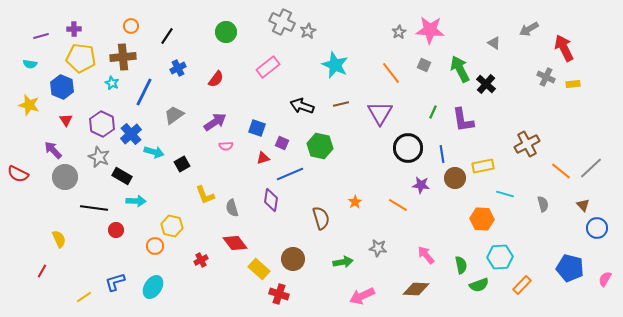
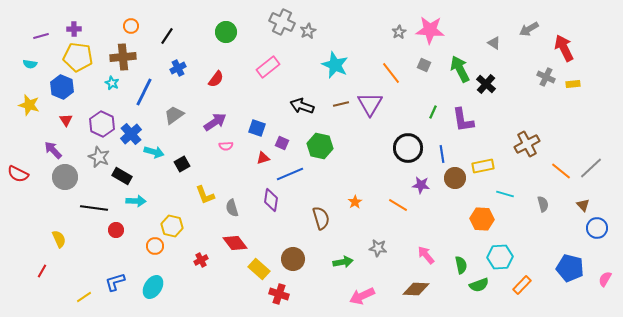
yellow pentagon at (81, 58): moved 3 px left, 1 px up
purple triangle at (380, 113): moved 10 px left, 9 px up
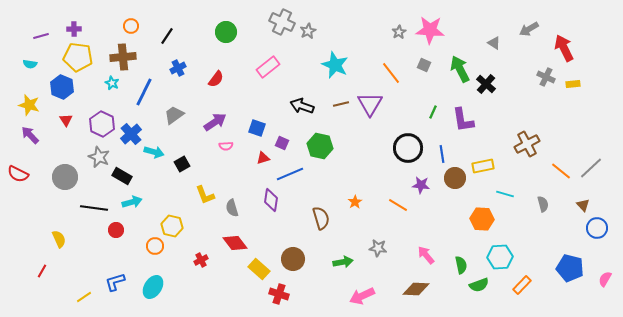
purple arrow at (53, 150): moved 23 px left, 15 px up
cyan arrow at (136, 201): moved 4 px left, 1 px down; rotated 18 degrees counterclockwise
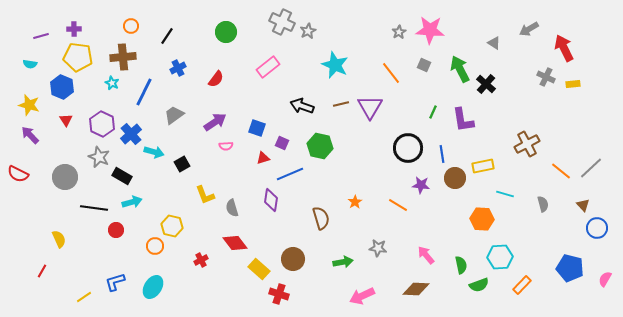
purple triangle at (370, 104): moved 3 px down
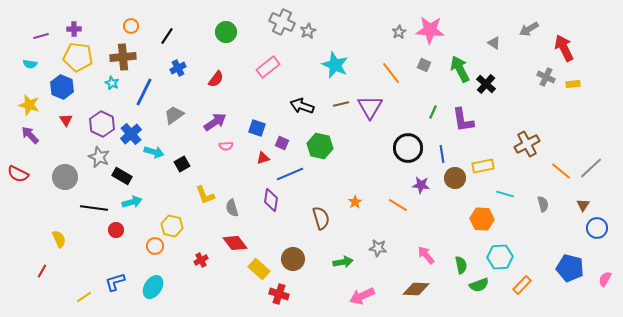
brown triangle at (583, 205): rotated 16 degrees clockwise
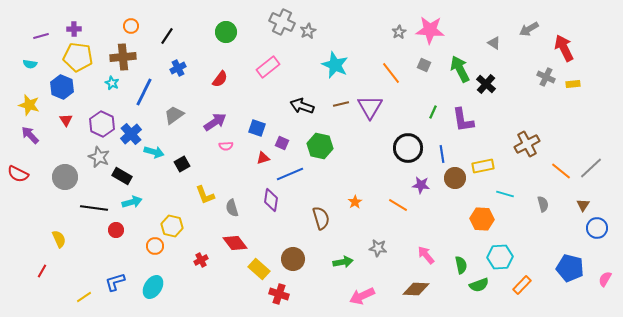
red semicircle at (216, 79): moved 4 px right
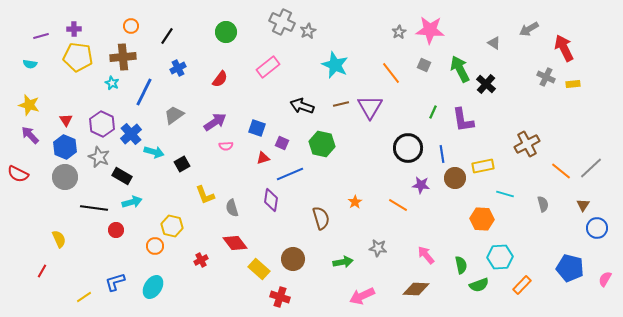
blue hexagon at (62, 87): moved 3 px right, 60 px down
green hexagon at (320, 146): moved 2 px right, 2 px up
red cross at (279, 294): moved 1 px right, 3 px down
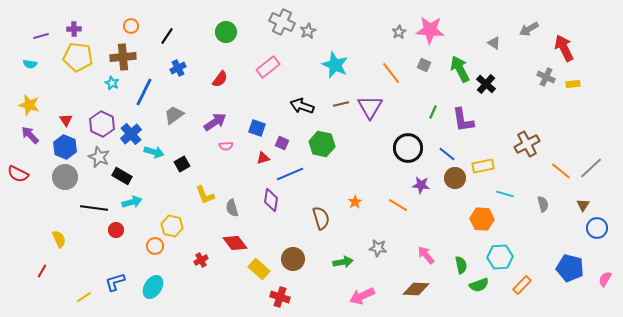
blue line at (442, 154): moved 5 px right; rotated 42 degrees counterclockwise
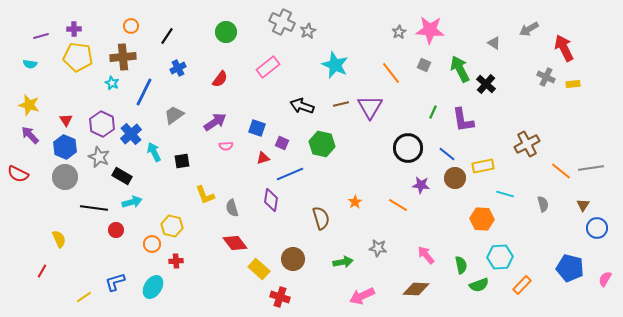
cyan arrow at (154, 152): rotated 132 degrees counterclockwise
black square at (182, 164): moved 3 px up; rotated 21 degrees clockwise
gray line at (591, 168): rotated 35 degrees clockwise
orange circle at (155, 246): moved 3 px left, 2 px up
red cross at (201, 260): moved 25 px left, 1 px down; rotated 24 degrees clockwise
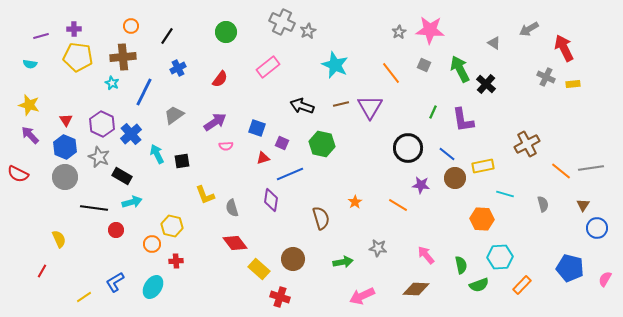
cyan arrow at (154, 152): moved 3 px right, 2 px down
blue L-shape at (115, 282): rotated 15 degrees counterclockwise
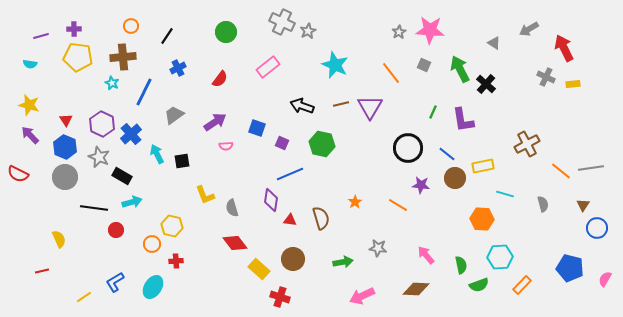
red triangle at (263, 158): moved 27 px right, 62 px down; rotated 24 degrees clockwise
red line at (42, 271): rotated 48 degrees clockwise
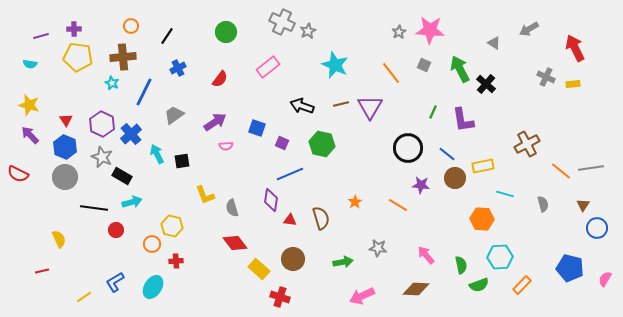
red arrow at (564, 48): moved 11 px right
gray star at (99, 157): moved 3 px right
